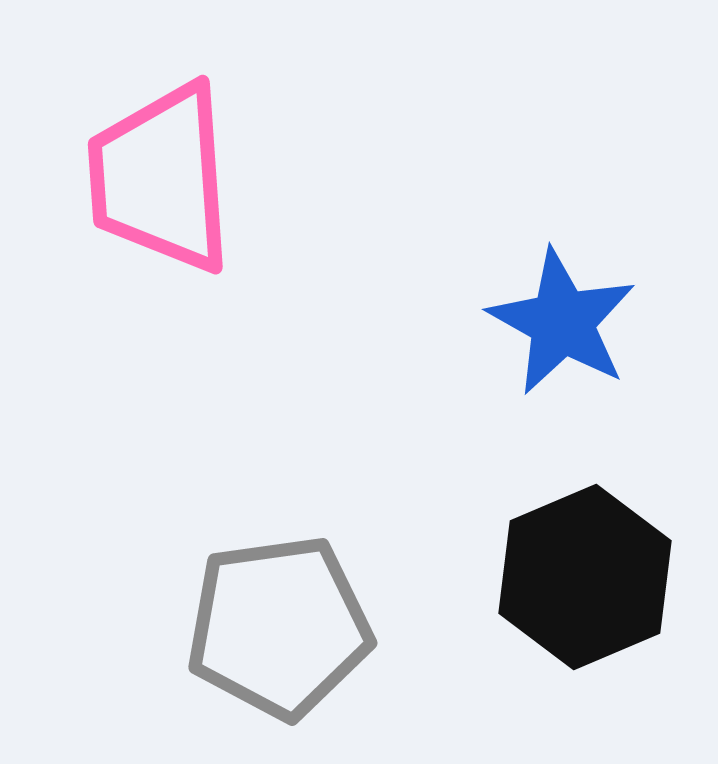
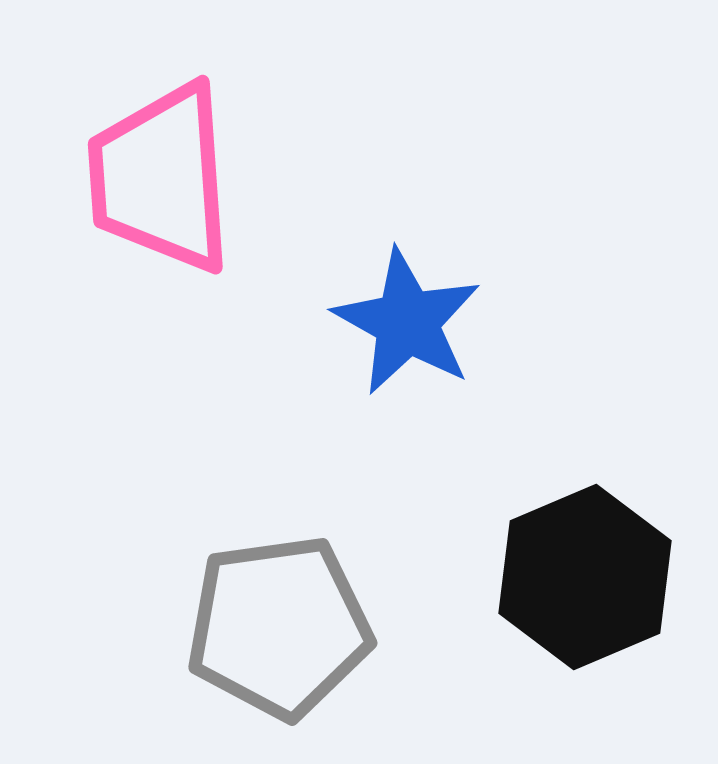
blue star: moved 155 px left
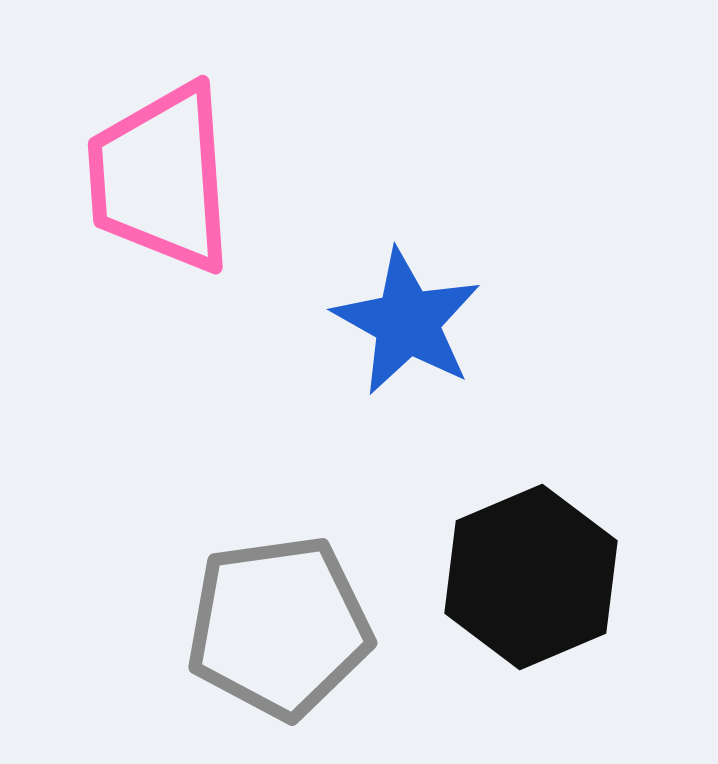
black hexagon: moved 54 px left
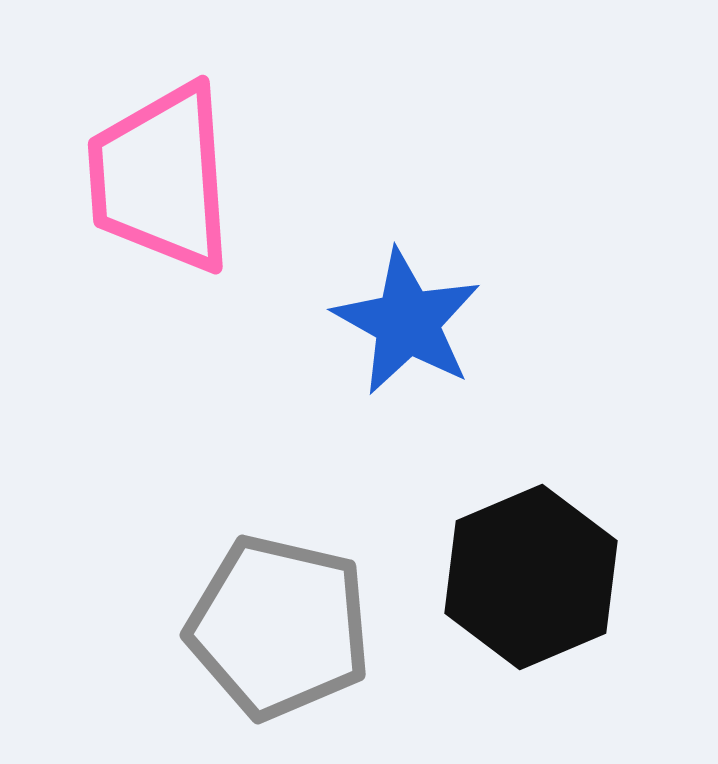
gray pentagon: rotated 21 degrees clockwise
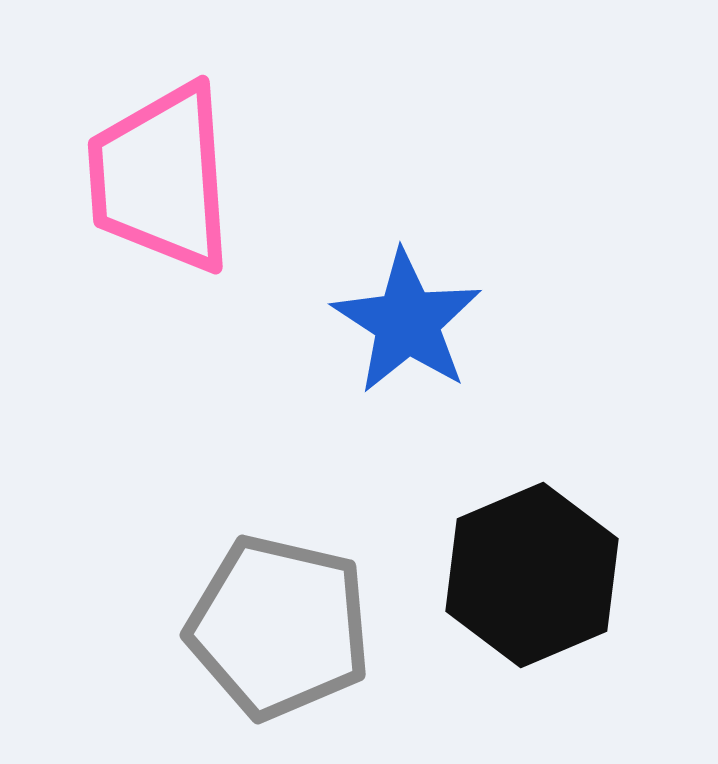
blue star: rotated 4 degrees clockwise
black hexagon: moved 1 px right, 2 px up
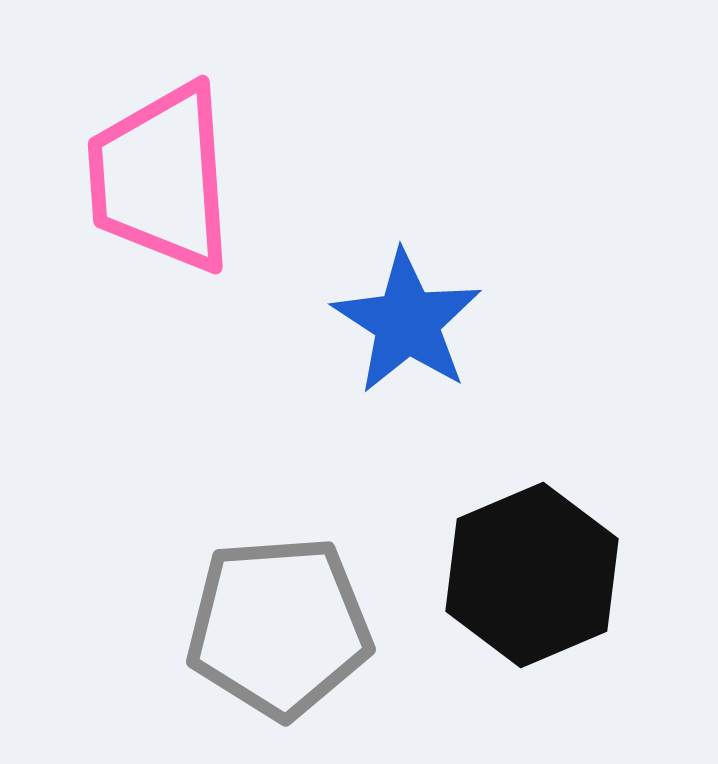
gray pentagon: rotated 17 degrees counterclockwise
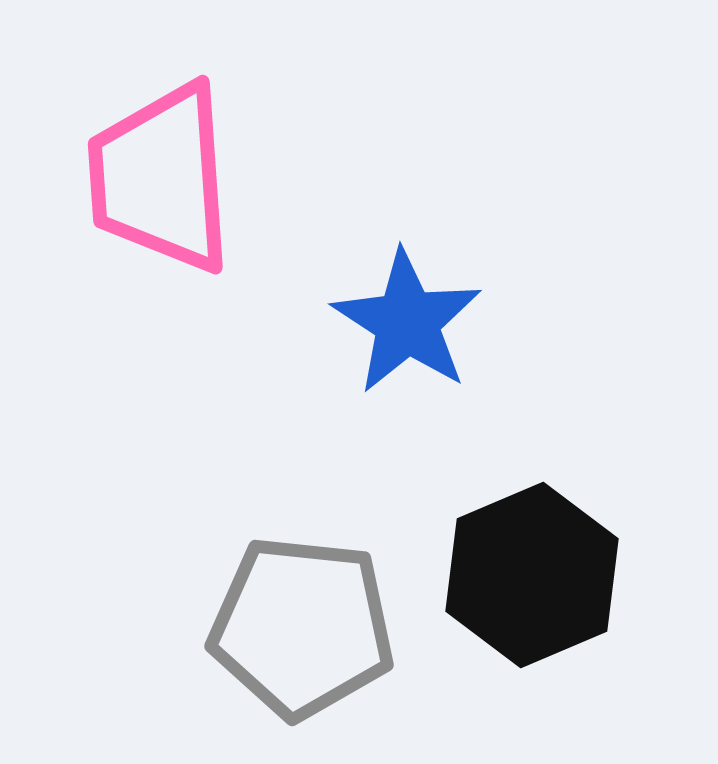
gray pentagon: moved 23 px right; rotated 10 degrees clockwise
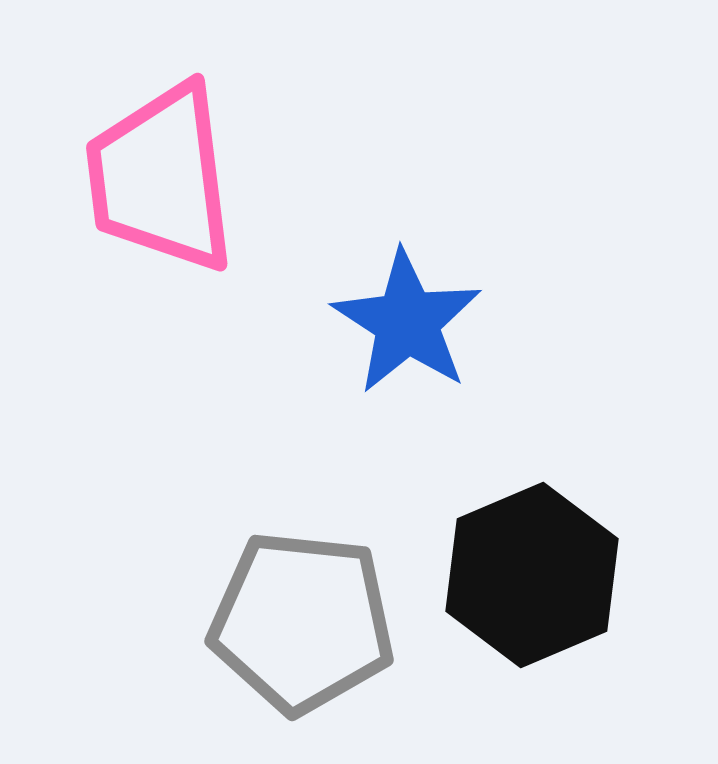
pink trapezoid: rotated 3 degrees counterclockwise
gray pentagon: moved 5 px up
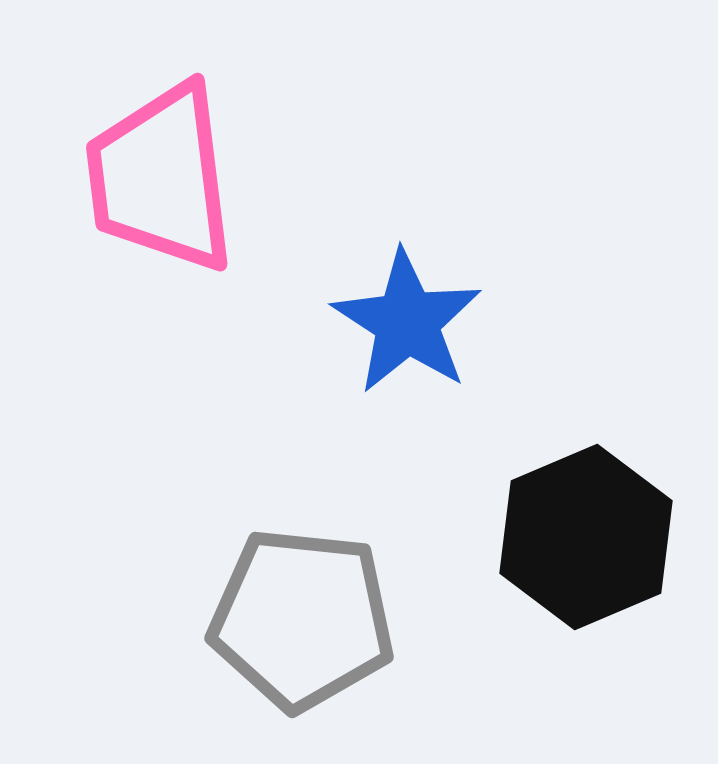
black hexagon: moved 54 px right, 38 px up
gray pentagon: moved 3 px up
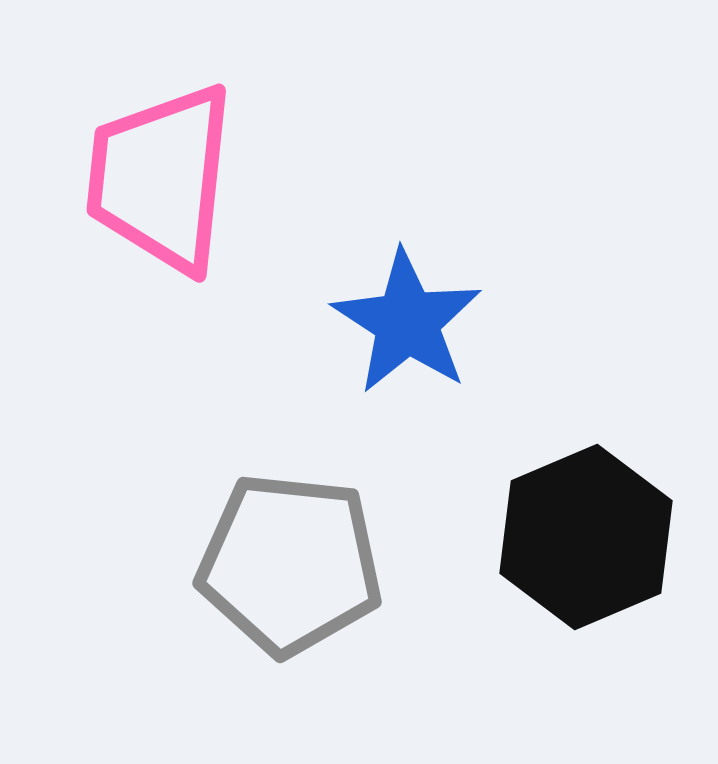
pink trapezoid: rotated 13 degrees clockwise
gray pentagon: moved 12 px left, 55 px up
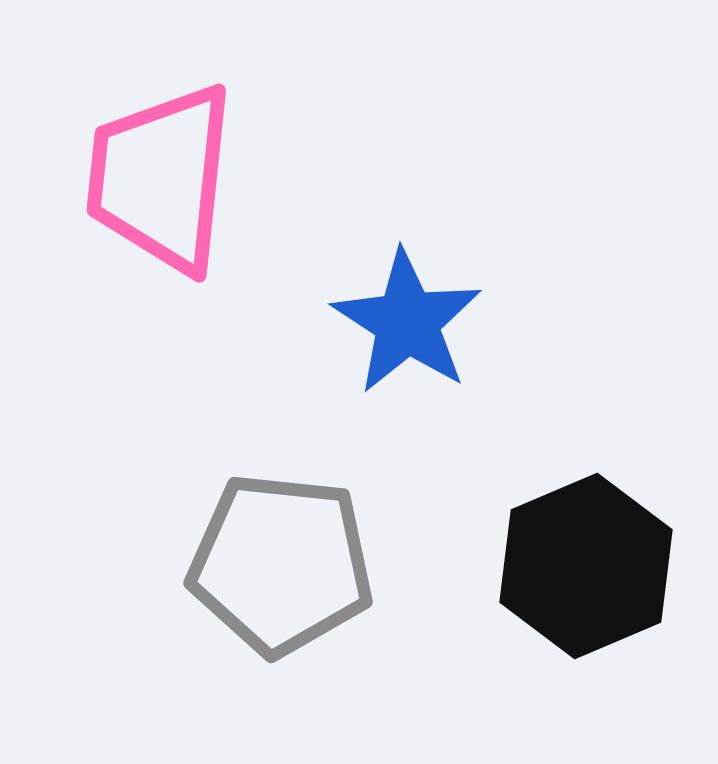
black hexagon: moved 29 px down
gray pentagon: moved 9 px left
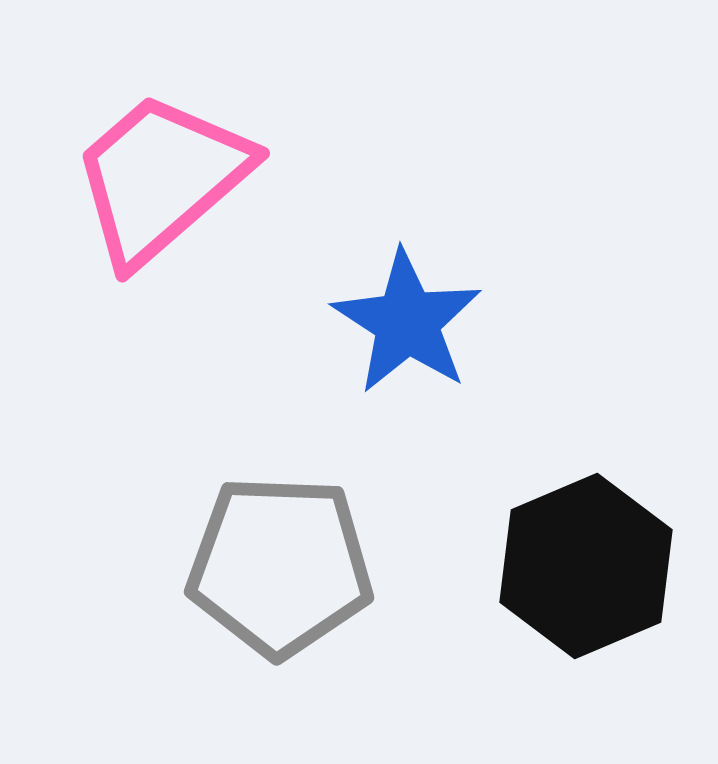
pink trapezoid: rotated 43 degrees clockwise
gray pentagon: moved 1 px left, 2 px down; rotated 4 degrees counterclockwise
